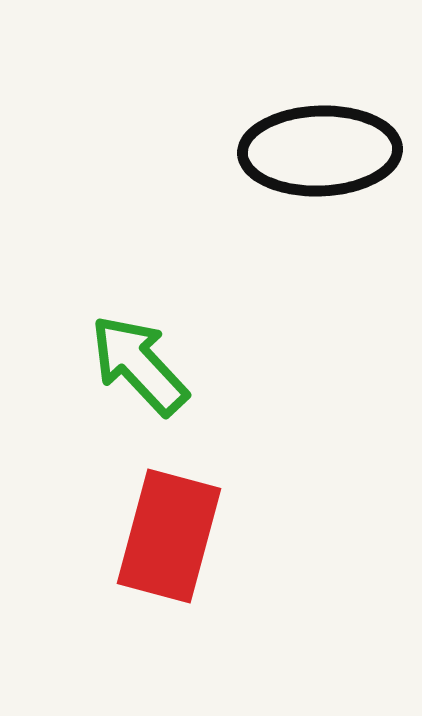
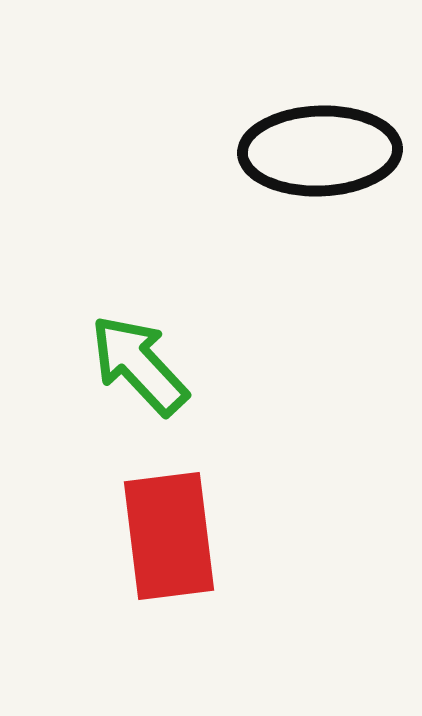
red rectangle: rotated 22 degrees counterclockwise
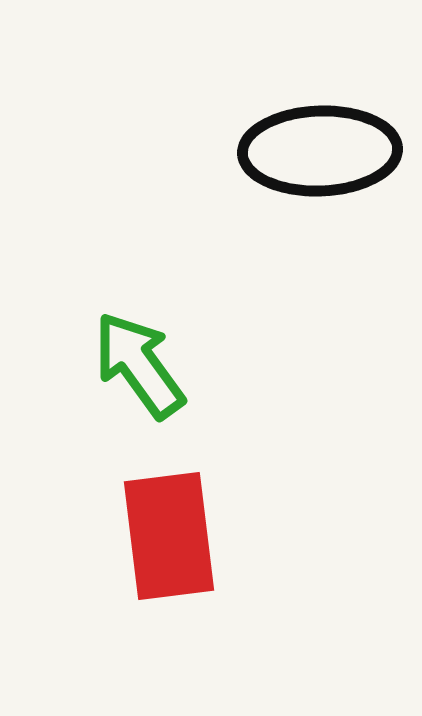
green arrow: rotated 7 degrees clockwise
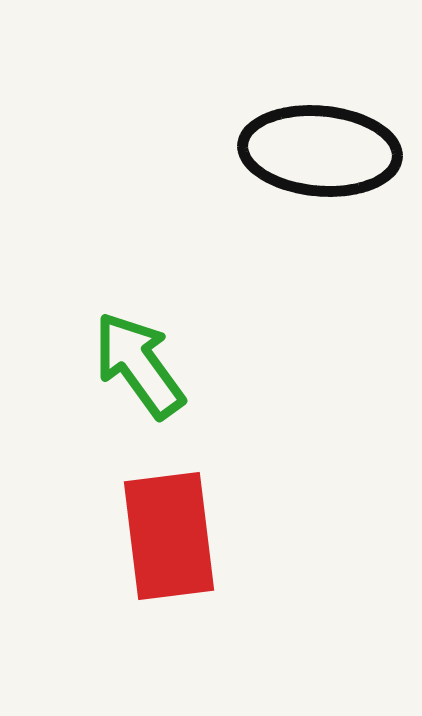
black ellipse: rotated 7 degrees clockwise
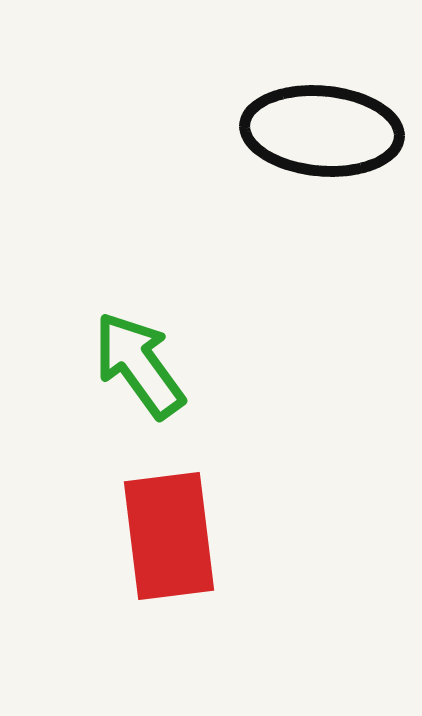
black ellipse: moved 2 px right, 20 px up
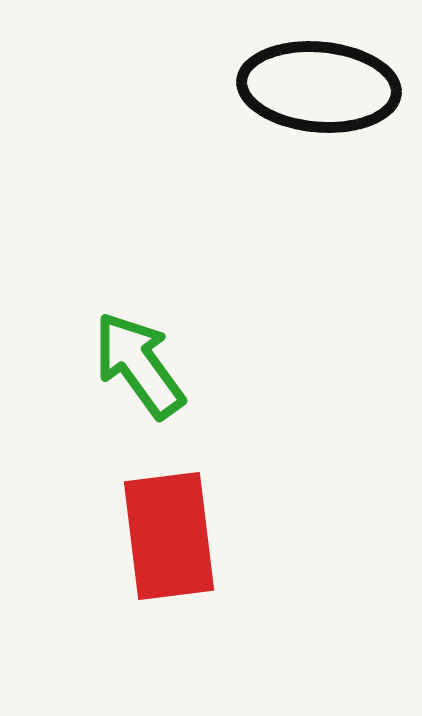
black ellipse: moved 3 px left, 44 px up
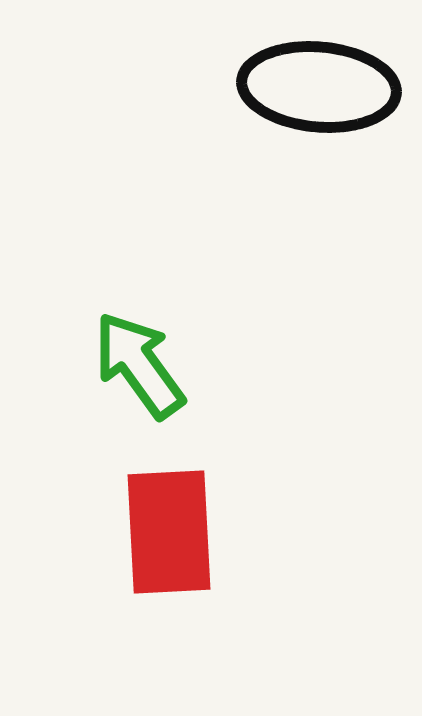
red rectangle: moved 4 px up; rotated 4 degrees clockwise
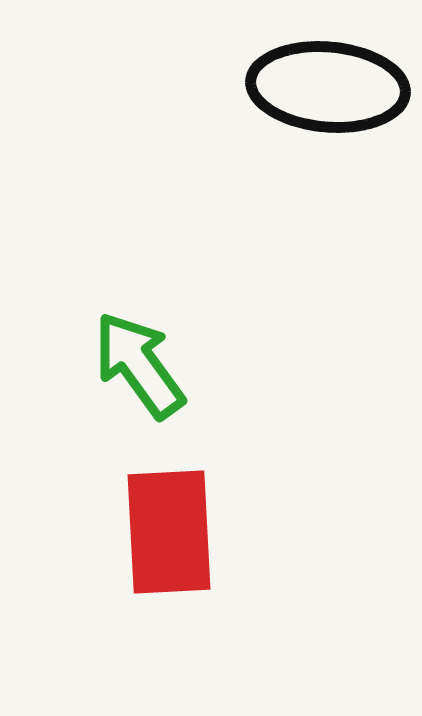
black ellipse: moved 9 px right
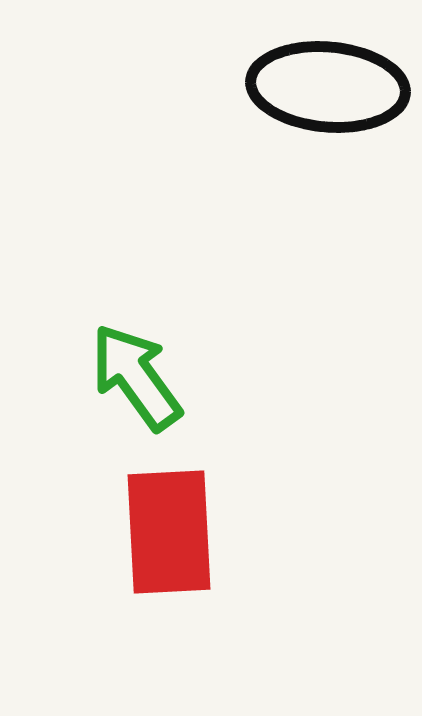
green arrow: moved 3 px left, 12 px down
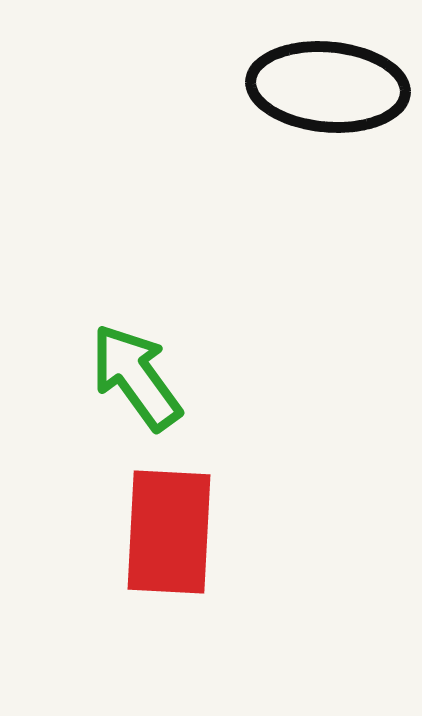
red rectangle: rotated 6 degrees clockwise
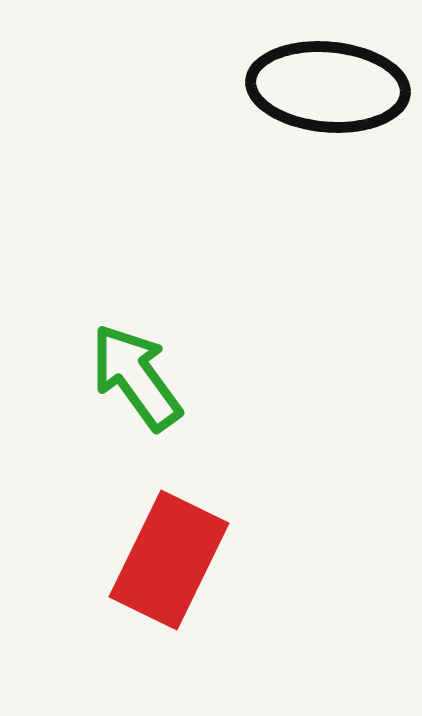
red rectangle: moved 28 px down; rotated 23 degrees clockwise
